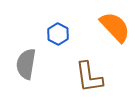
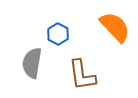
gray semicircle: moved 6 px right, 1 px up
brown L-shape: moved 7 px left, 2 px up
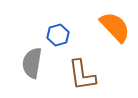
blue hexagon: moved 1 px down; rotated 15 degrees clockwise
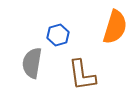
orange semicircle: rotated 60 degrees clockwise
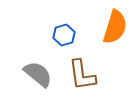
blue hexagon: moved 6 px right
gray semicircle: moved 6 px right, 11 px down; rotated 120 degrees clockwise
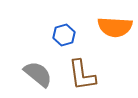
orange semicircle: rotated 76 degrees clockwise
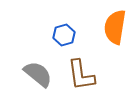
orange semicircle: rotated 96 degrees clockwise
brown L-shape: moved 1 px left
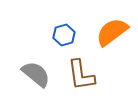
orange semicircle: moved 3 px left, 5 px down; rotated 44 degrees clockwise
gray semicircle: moved 2 px left
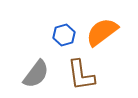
orange semicircle: moved 10 px left
gray semicircle: rotated 88 degrees clockwise
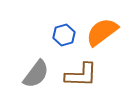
brown L-shape: rotated 80 degrees counterclockwise
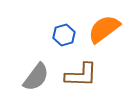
orange semicircle: moved 2 px right, 3 px up
gray semicircle: moved 3 px down
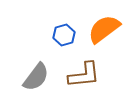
brown L-shape: moved 3 px right; rotated 8 degrees counterclockwise
